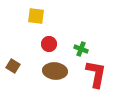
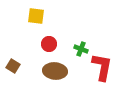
red L-shape: moved 6 px right, 7 px up
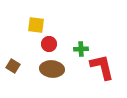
yellow square: moved 9 px down
green cross: rotated 24 degrees counterclockwise
red L-shape: rotated 24 degrees counterclockwise
brown ellipse: moved 3 px left, 2 px up
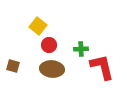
yellow square: moved 2 px right, 1 px down; rotated 30 degrees clockwise
red circle: moved 1 px down
brown square: rotated 16 degrees counterclockwise
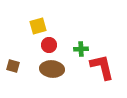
yellow square: rotated 36 degrees clockwise
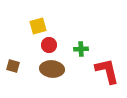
red L-shape: moved 5 px right, 4 px down
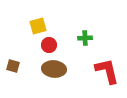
green cross: moved 4 px right, 11 px up
brown ellipse: moved 2 px right
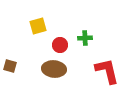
red circle: moved 11 px right
brown square: moved 3 px left
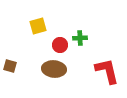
green cross: moved 5 px left
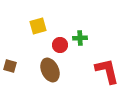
brown ellipse: moved 4 px left, 1 px down; rotated 60 degrees clockwise
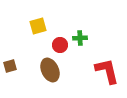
brown square: rotated 32 degrees counterclockwise
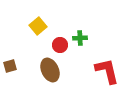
yellow square: rotated 24 degrees counterclockwise
